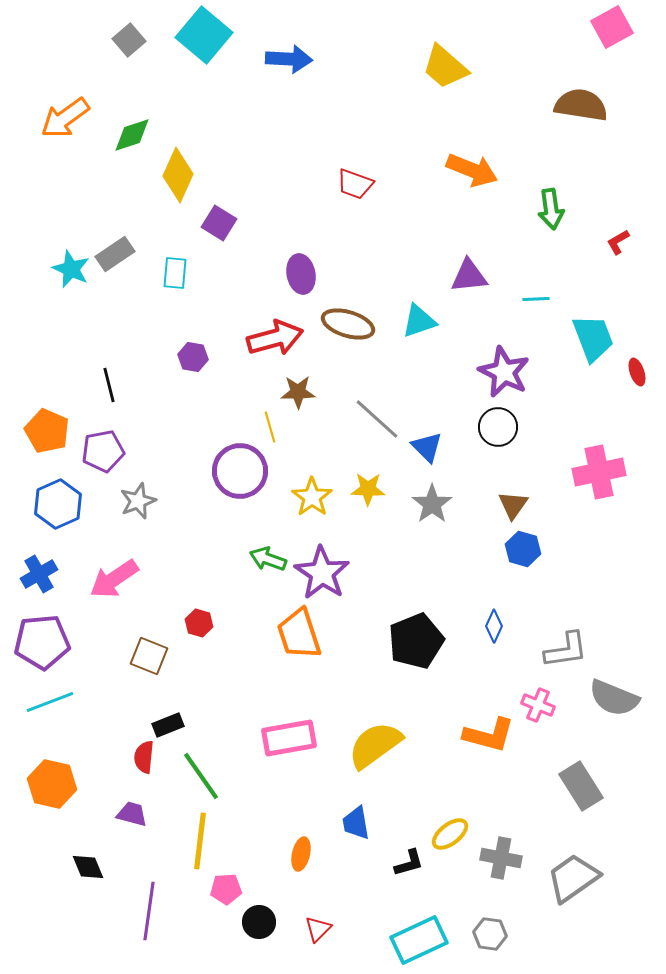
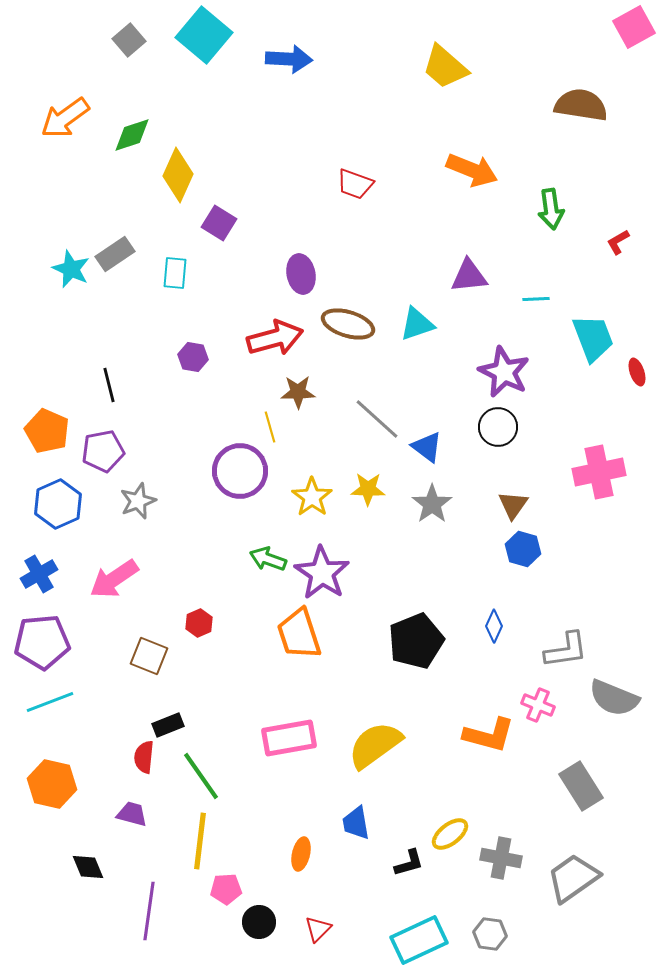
pink square at (612, 27): moved 22 px right
cyan triangle at (419, 321): moved 2 px left, 3 px down
blue triangle at (427, 447): rotated 8 degrees counterclockwise
red hexagon at (199, 623): rotated 20 degrees clockwise
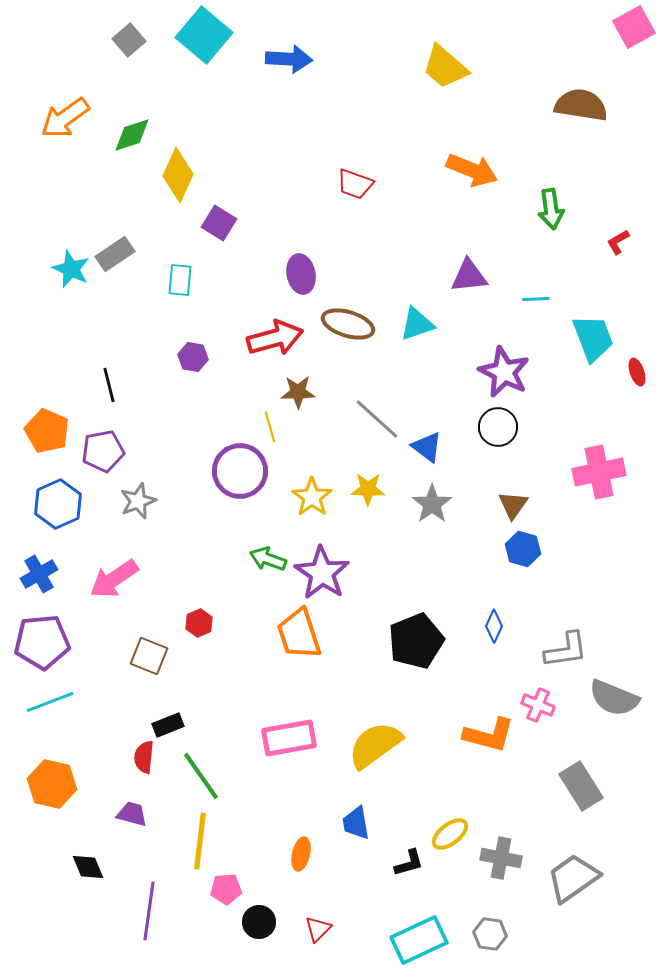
cyan rectangle at (175, 273): moved 5 px right, 7 px down
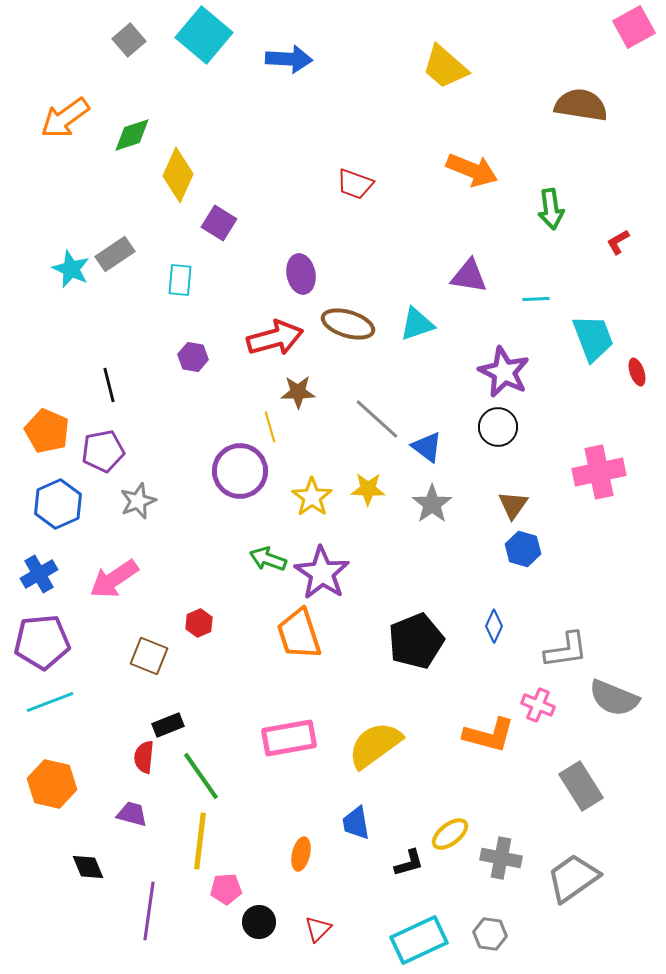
purple triangle at (469, 276): rotated 15 degrees clockwise
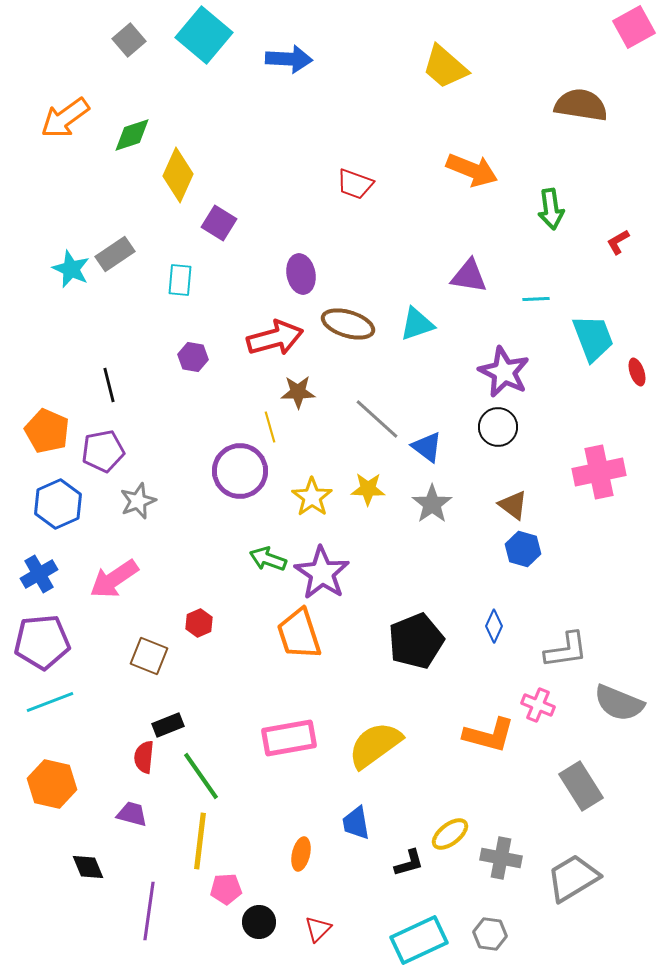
brown triangle at (513, 505): rotated 28 degrees counterclockwise
gray semicircle at (614, 698): moved 5 px right, 5 px down
gray trapezoid at (573, 878): rotated 4 degrees clockwise
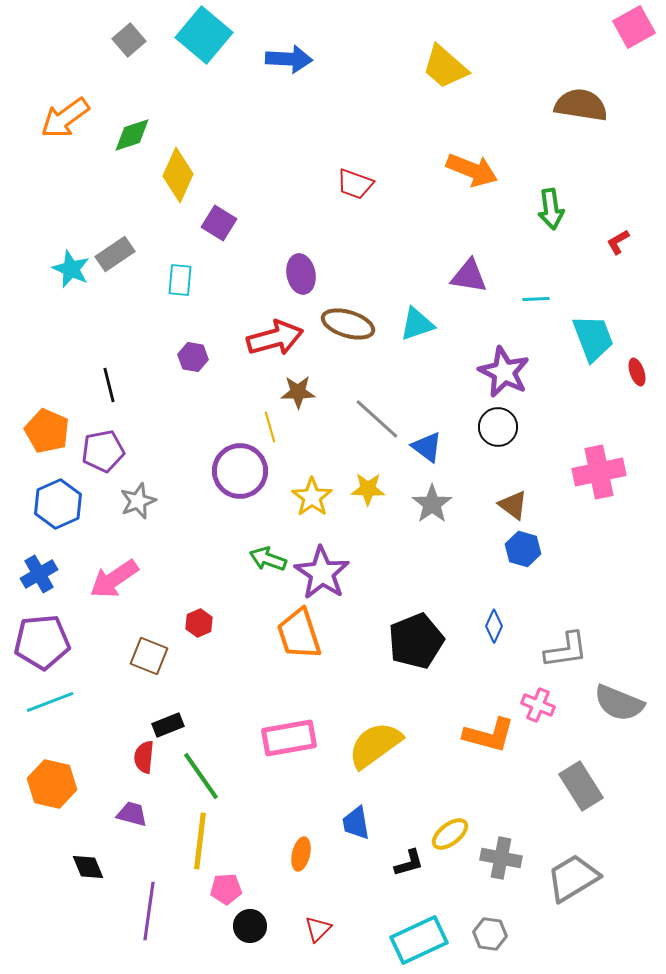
black circle at (259, 922): moved 9 px left, 4 px down
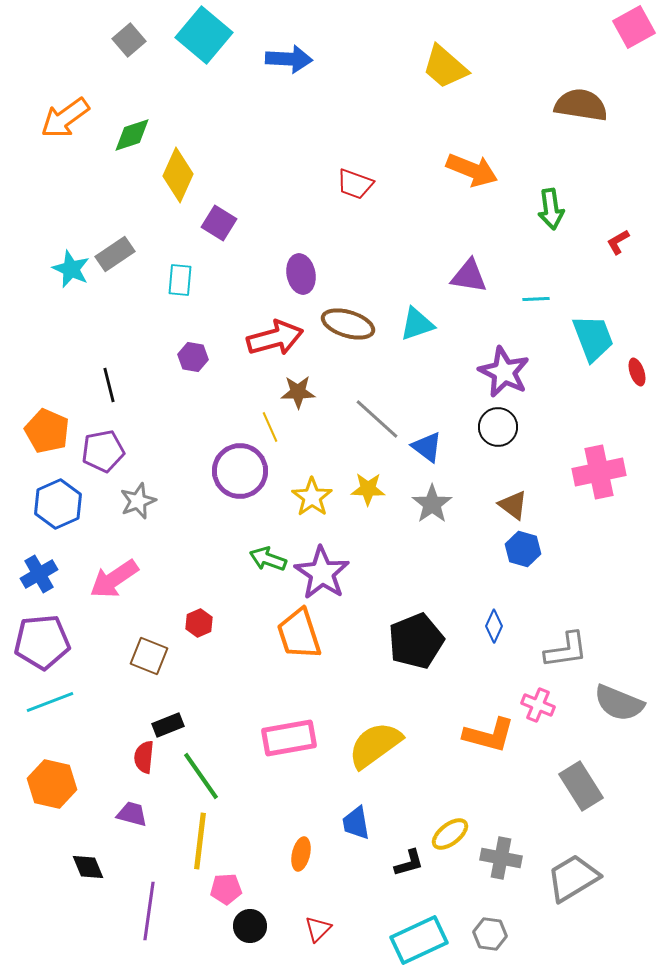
yellow line at (270, 427): rotated 8 degrees counterclockwise
